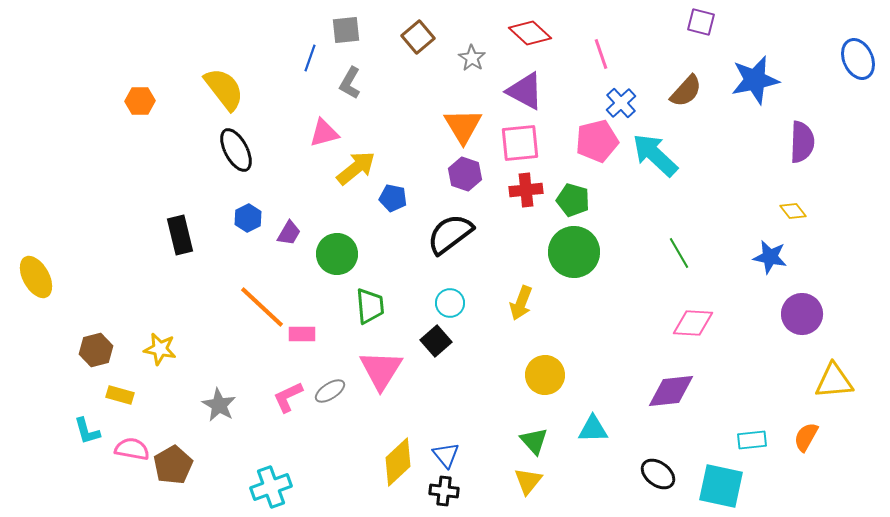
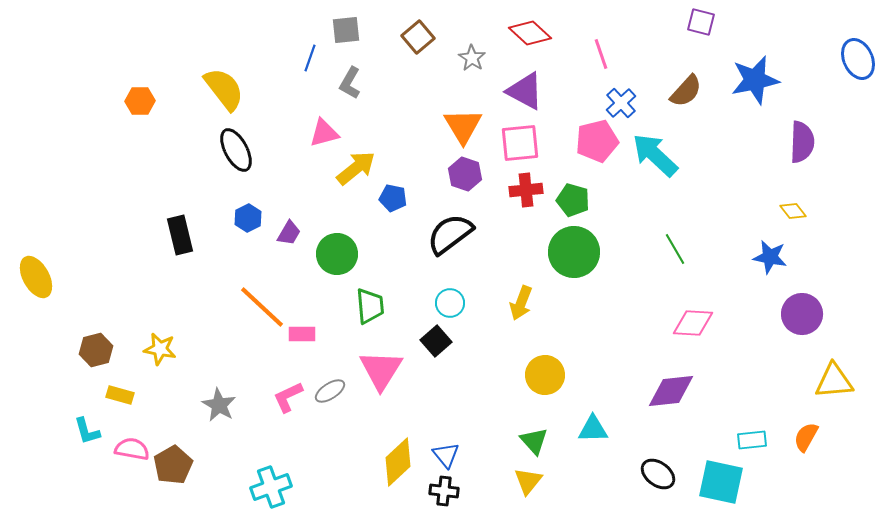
green line at (679, 253): moved 4 px left, 4 px up
cyan square at (721, 486): moved 4 px up
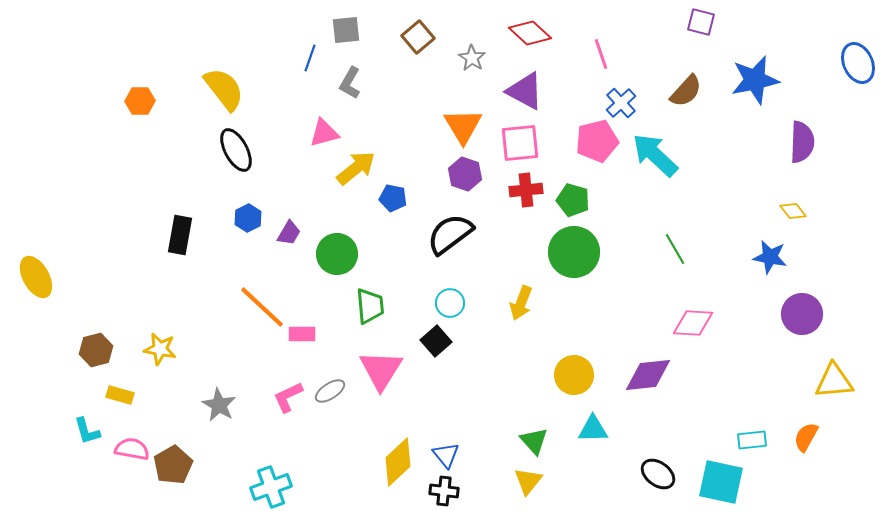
blue ellipse at (858, 59): moved 4 px down
black rectangle at (180, 235): rotated 24 degrees clockwise
yellow circle at (545, 375): moved 29 px right
purple diamond at (671, 391): moved 23 px left, 16 px up
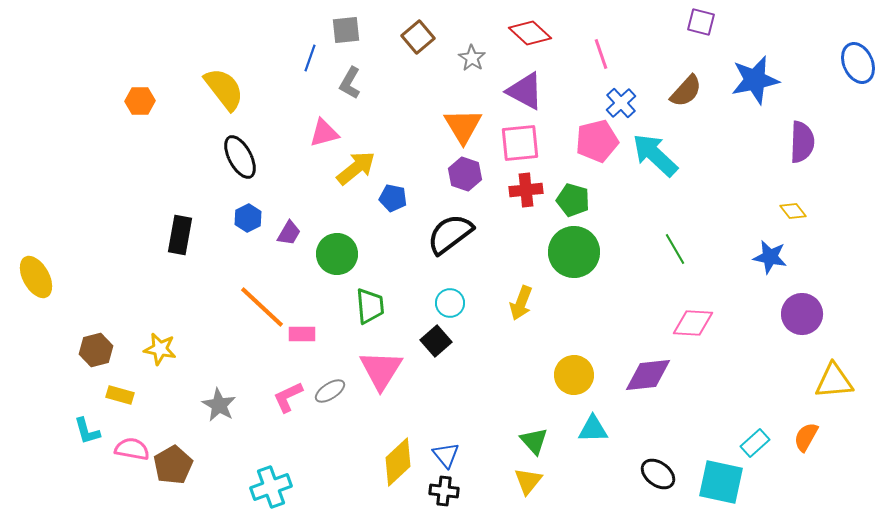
black ellipse at (236, 150): moved 4 px right, 7 px down
cyan rectangle at (752, 440): moved 3 px right, 3 px down; rotated 36 degrees counterclockwise
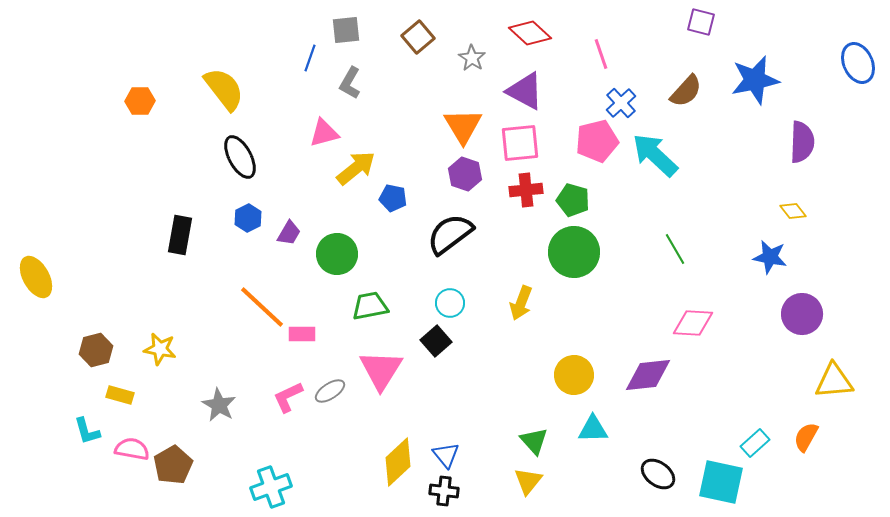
green trapezoid at (370, 306): rotated 96 degrees counterclockwise
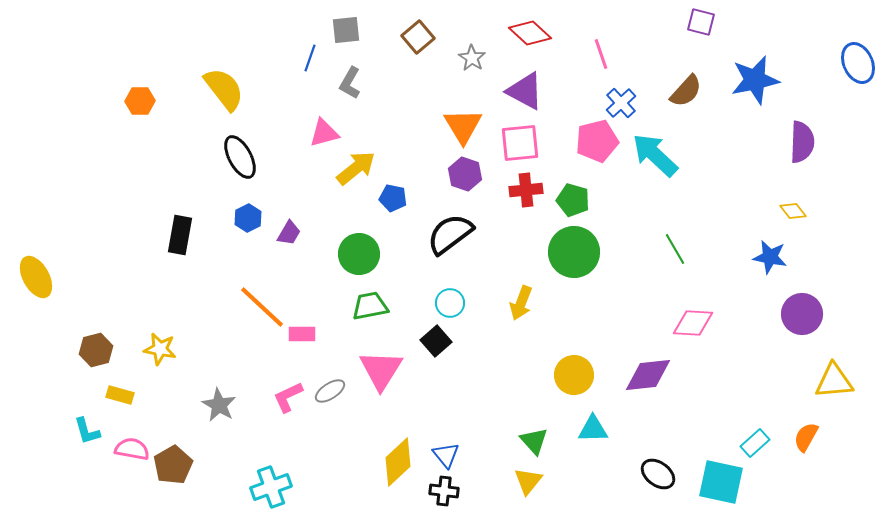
green circle at (337, 254): moved 22 px right
